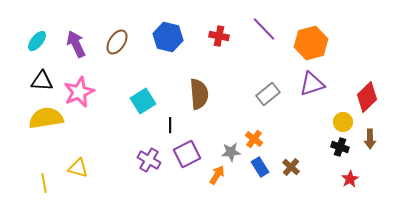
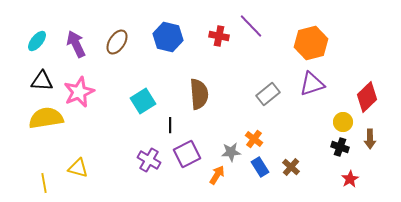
purple line: moved 13 px left, 3 px up
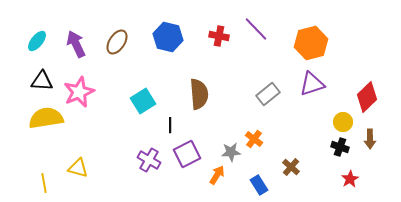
purple line: moved 5 px right, 3 px down
blue rectangle: moved 1 px left, 18 px down
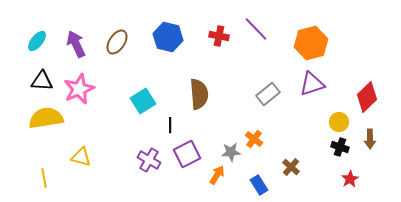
pink star: moved 3 px up
yellow circle: moved 4 px left
yellow triangle: moved 3 px right, 11 px up
yellow line: moved 5 px up
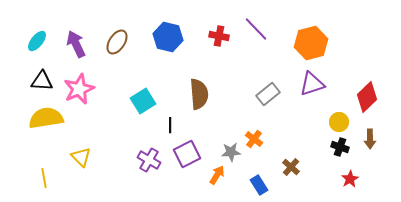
yellow triangle: rotated 30 degrees clockwise
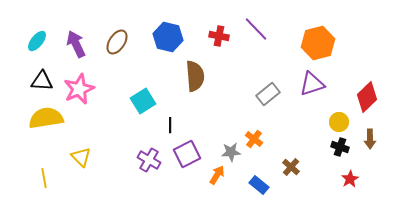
orange hexagon: moved 7 px right
brown semicircle: moved 4 px left, 18 px up
blue rectangle: rotated 18 degrees counterclockwise
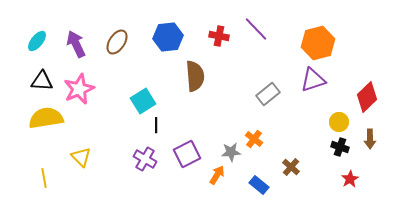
blue hexagon: rotated 20 degrees counterclockwise
purple triangle: moved 1 px right, 4 px up
black line: moved 14 px left
purple cross: moved 4 px left, 1 px up
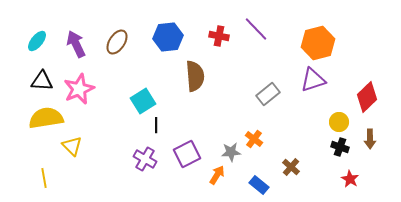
yellow triangle: moved 9 px left, 11 px up
red star: rotated 12 degrees counterclockwise
